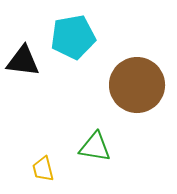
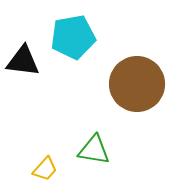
brown circle: moved 1 px up
green triangle: moved 1 px left, 3 px down
yellow trapezoid: moved 2 px right; rotated 124 degrees counterclockwise
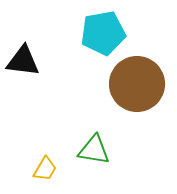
cyan pentagon: moved 30 px right, 4 px up
yellow trapezoid: rotated 12 degrees counterclockwise
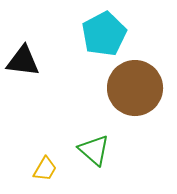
cyan pentagon: moved 1 px right, 1 px down; rotated 18 degrees counterclockwise
brown circle: moved 2 px left, 4 px down
green triangle: rotated 32 degrees clockwise
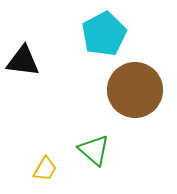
brown circle: moved 2 px down
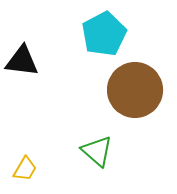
black triangle: moved 1 px left
green triangle: moved 3 px right, 1 px down
yellow trapezoid: moved 20 px left
